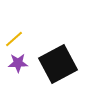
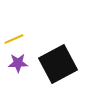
yellow line: rotated 18 degrees clockwise
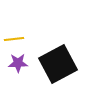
yellow line: rotated 18 degrees clockwise
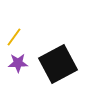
yellow line: moved 2 px up; rotated 48 degrees counterclockwise
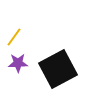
black square: moved 5 px down
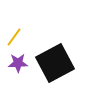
black square: moved 3 px left, 6 px up
